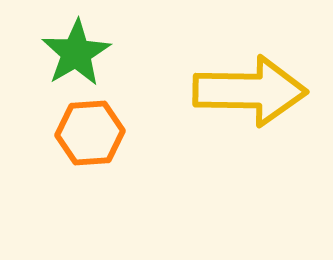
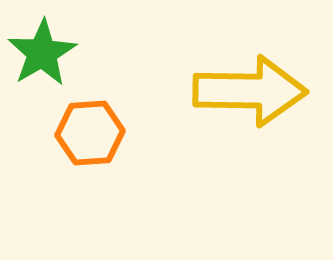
green star: moved 34 px left
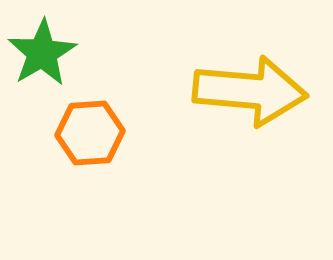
yellow arrow: rotated 4 degrees clockwise
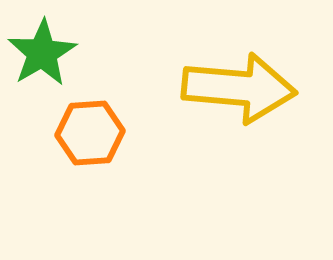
yellow arrow: moved 11 px left, 3 px up
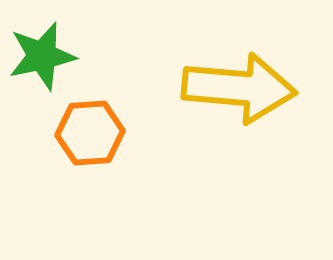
green star: moved 3 px down; rotated 18 degrees clockwise
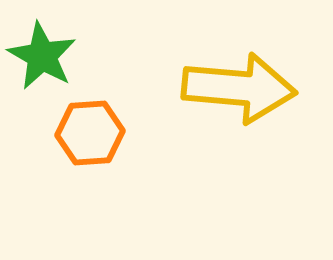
green star: rotated 30 degrees counterclockwise
